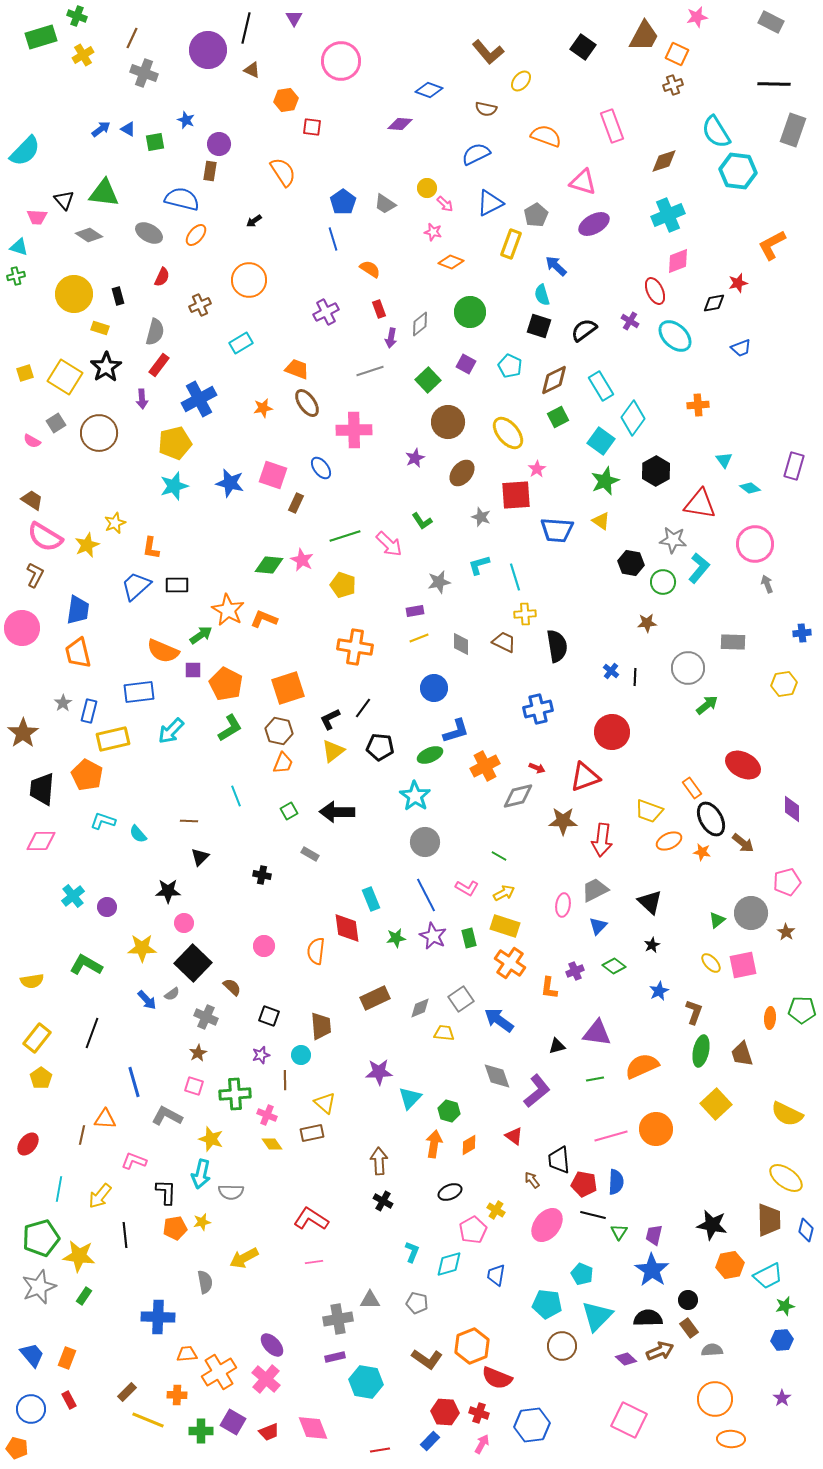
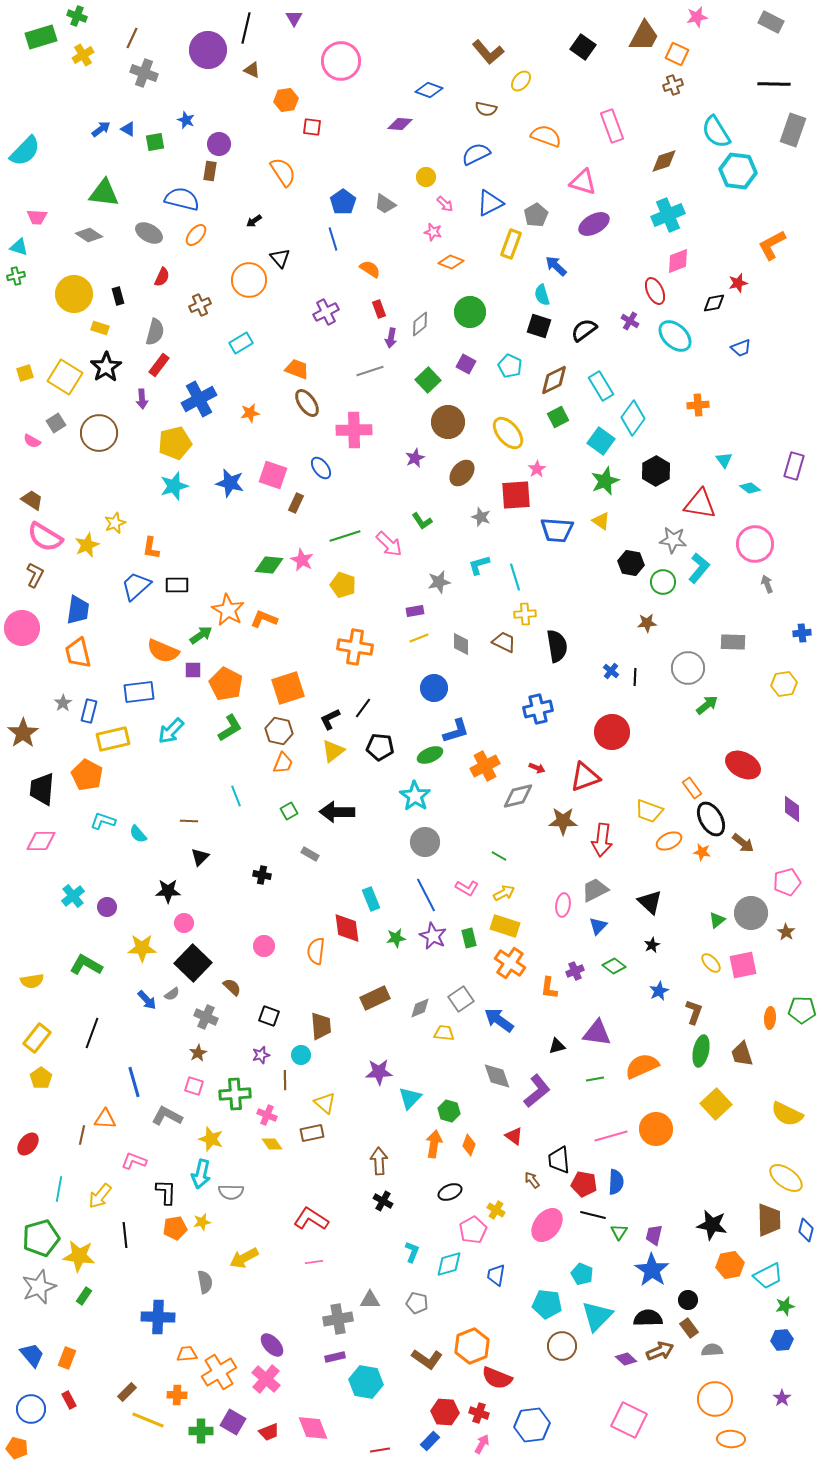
yellow circle at (427, 188): moved 1 px left, 11 px up
black triangle at (64, 200): moved 216 px right, 58 px down
orange star at (263, 408): moved 13 px left, 5 px down
orange diamond at (469, 1145): rotated 40 degrees counterclockwise
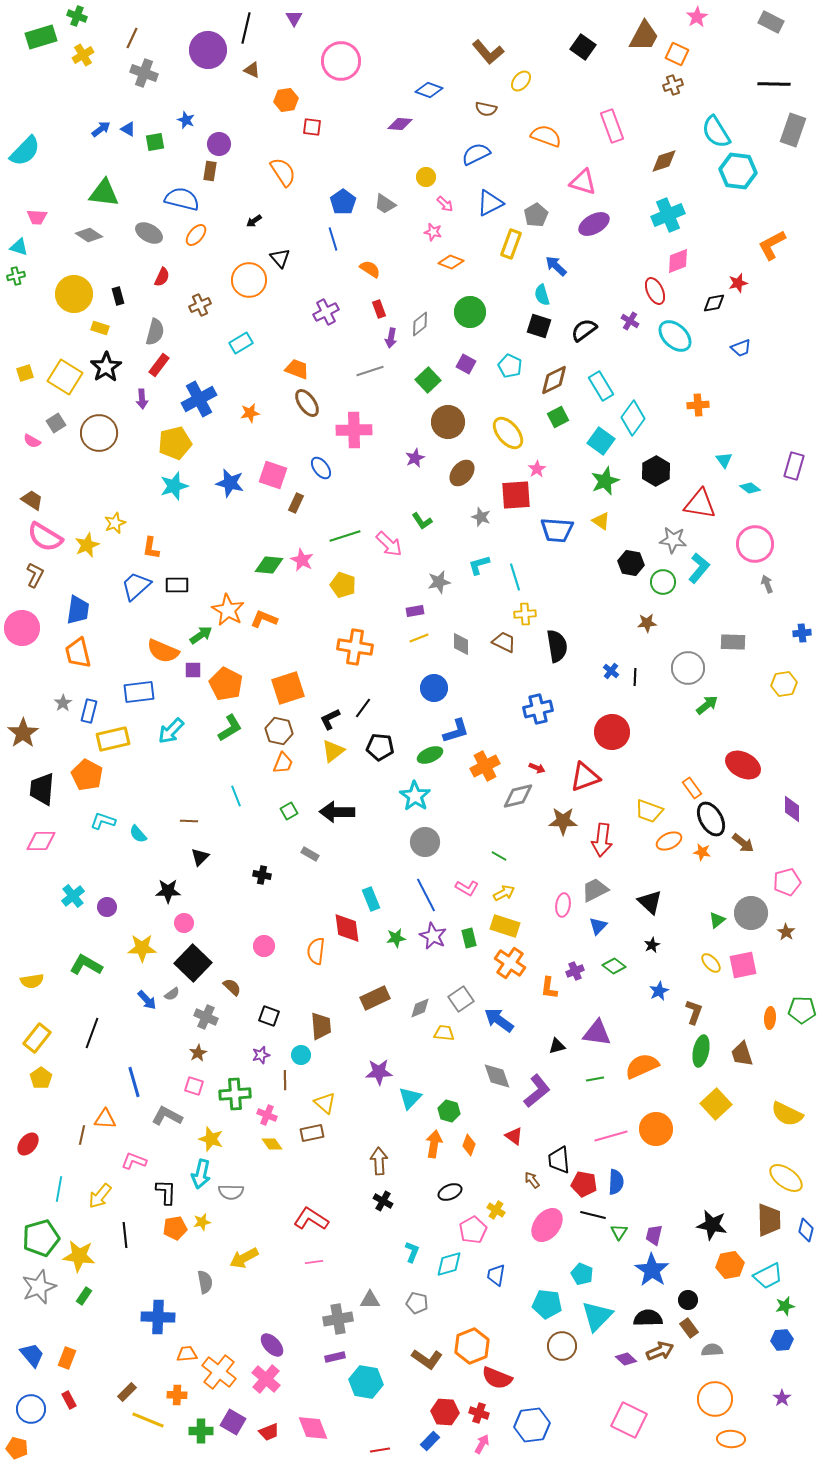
pink star at (697, 17): rotated 20 degrees counterclockwise
orange cross at (219, 1372): rotated 20 degrees counterclockwise
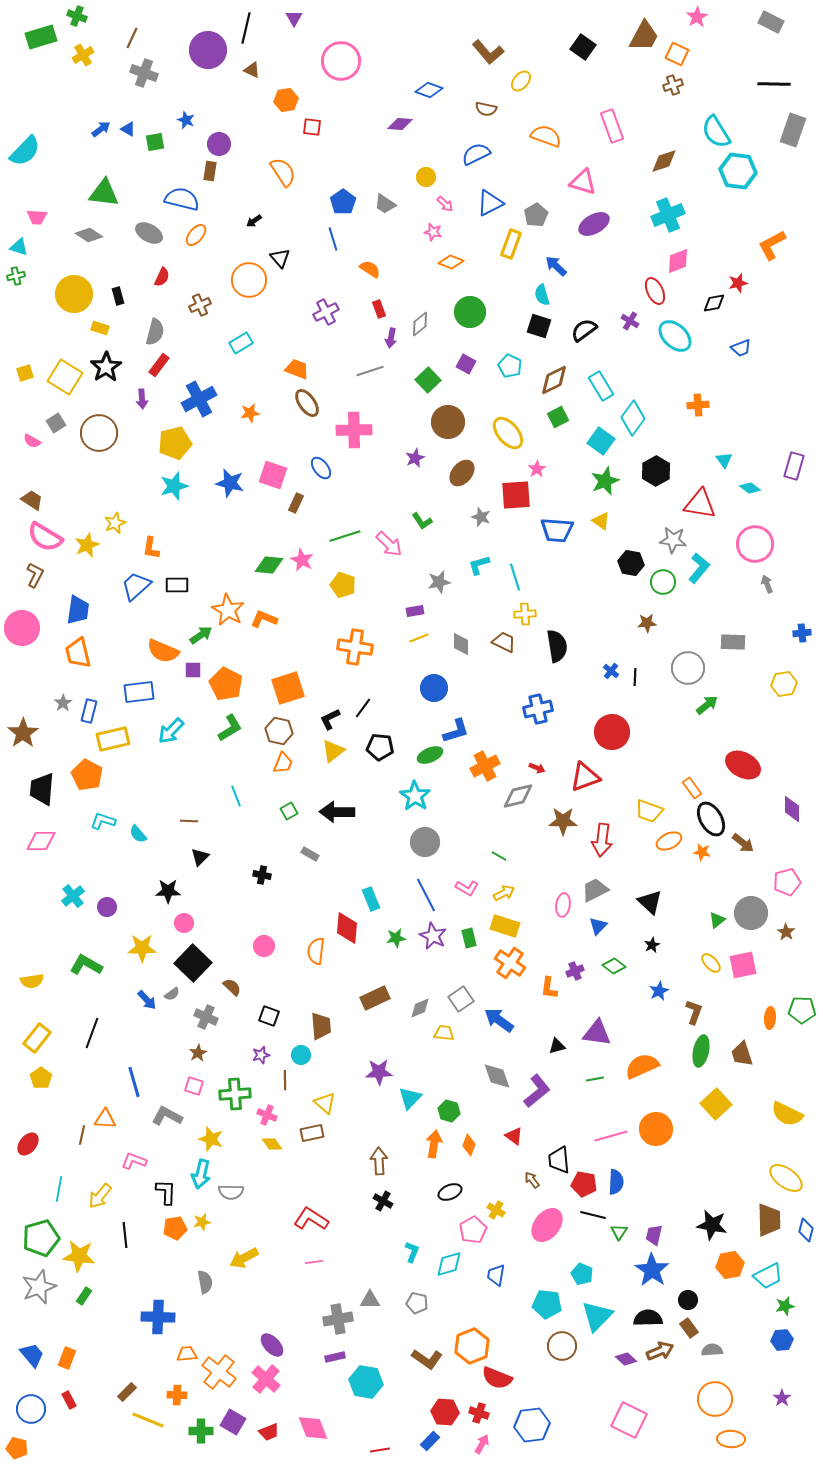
red diamond at (347, 928): rotated 12 degrees clockwise
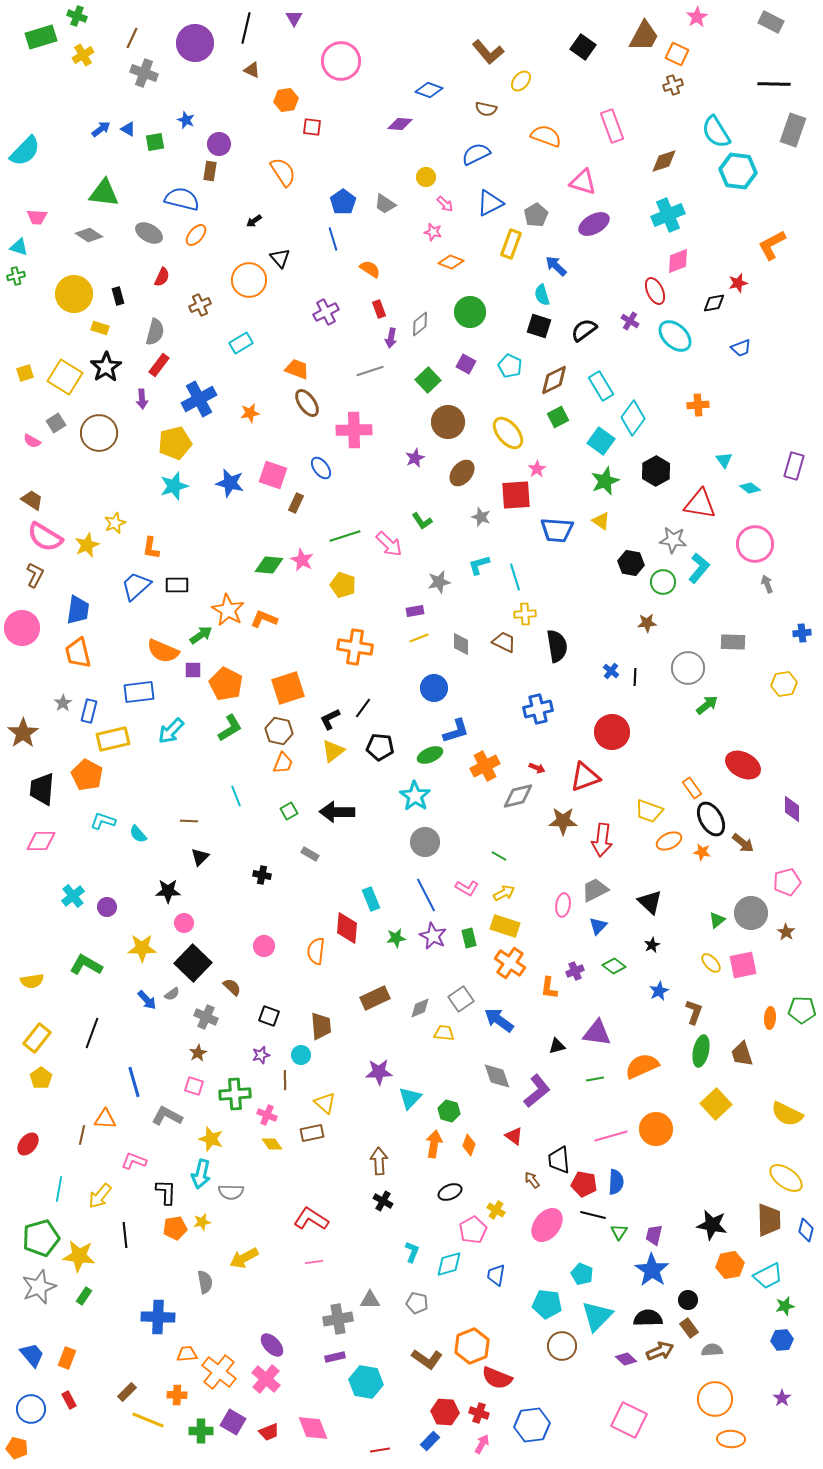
purple circle at (208, 50): moved 13 px left, 7 px up
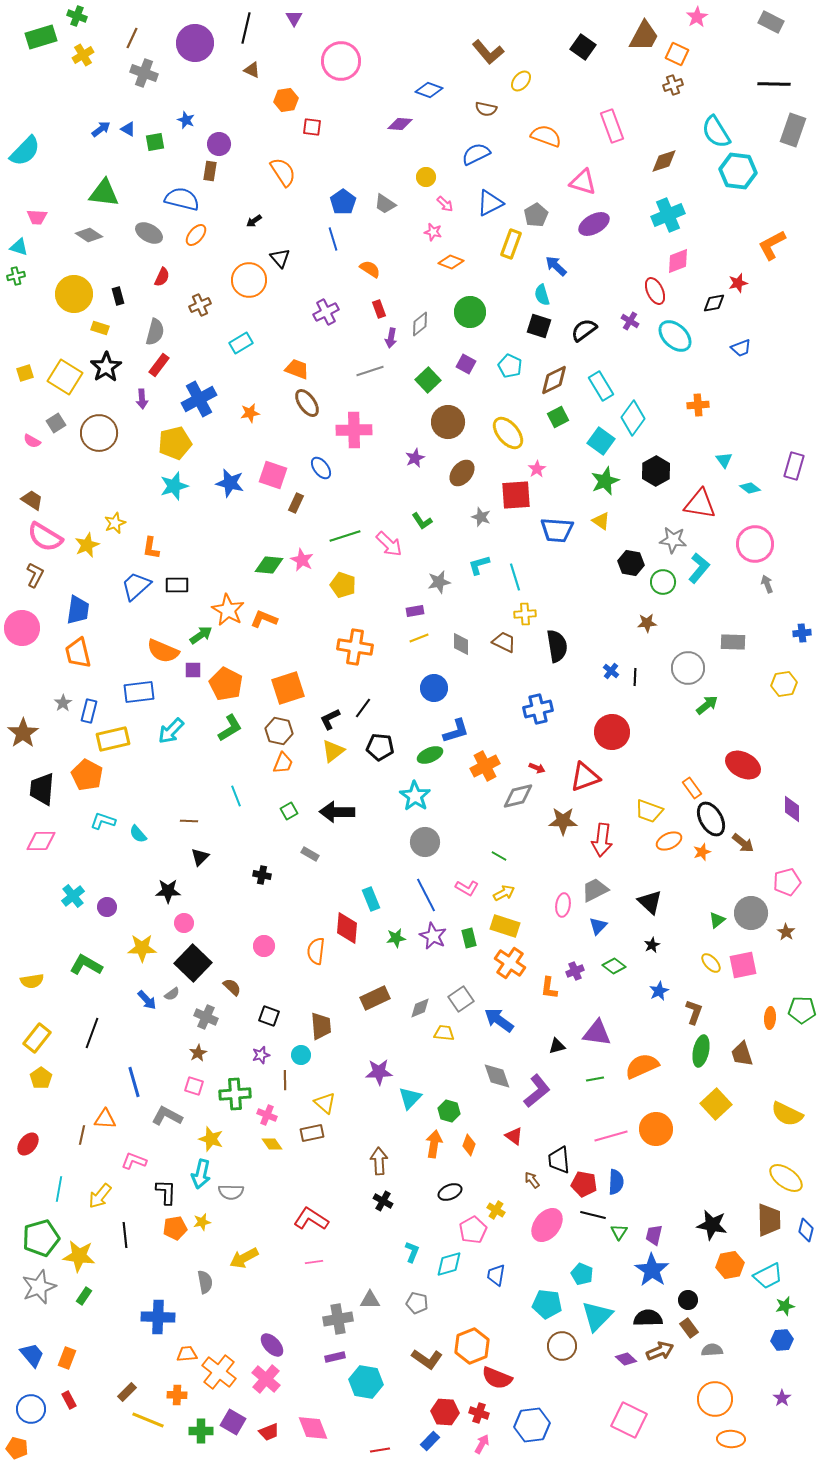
orange star at (702, 852): rotated 30 degrees counterclockwise
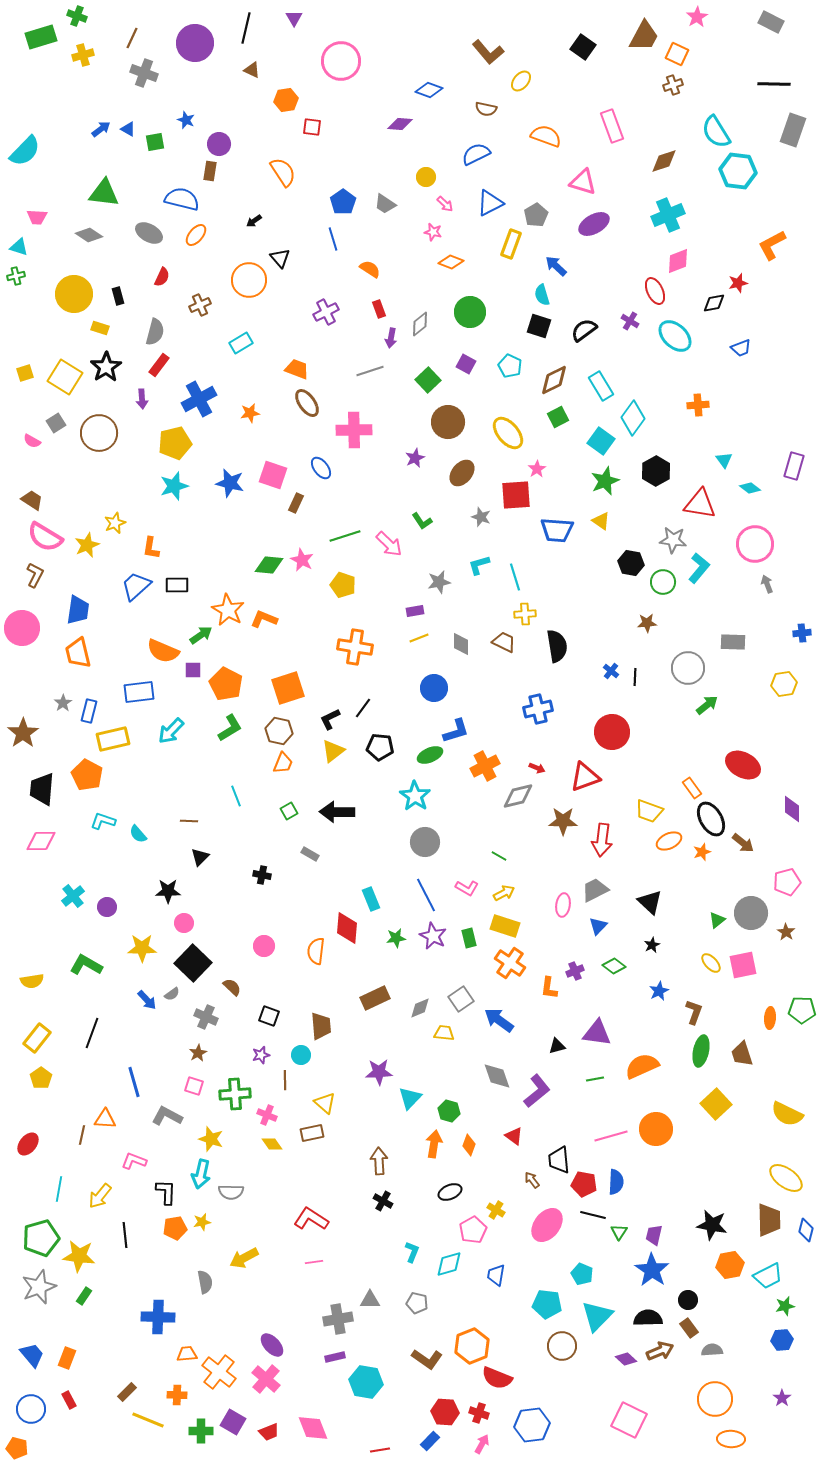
yellow cross at (83, 55): rotated 15 degrees clockwise
